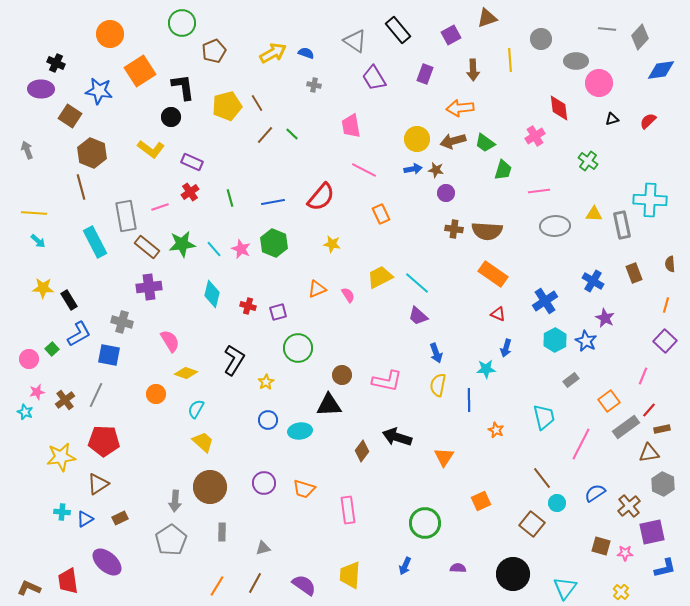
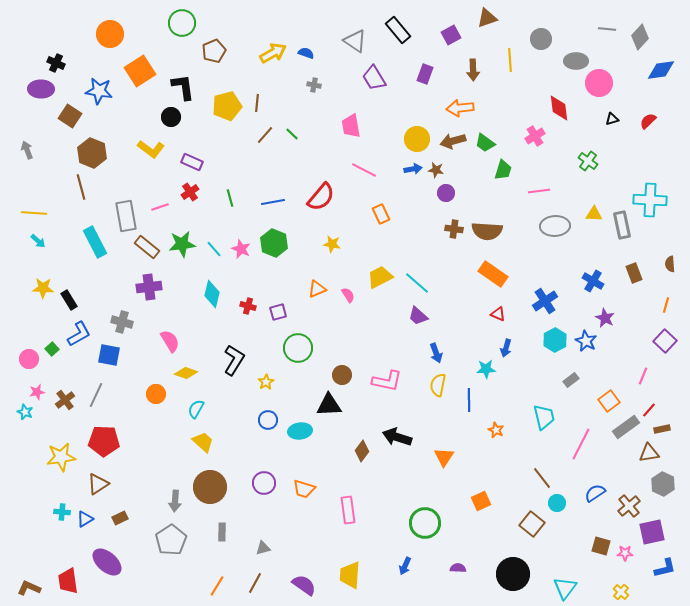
brown line at (257, 103): rotated 36 degrees clockwise
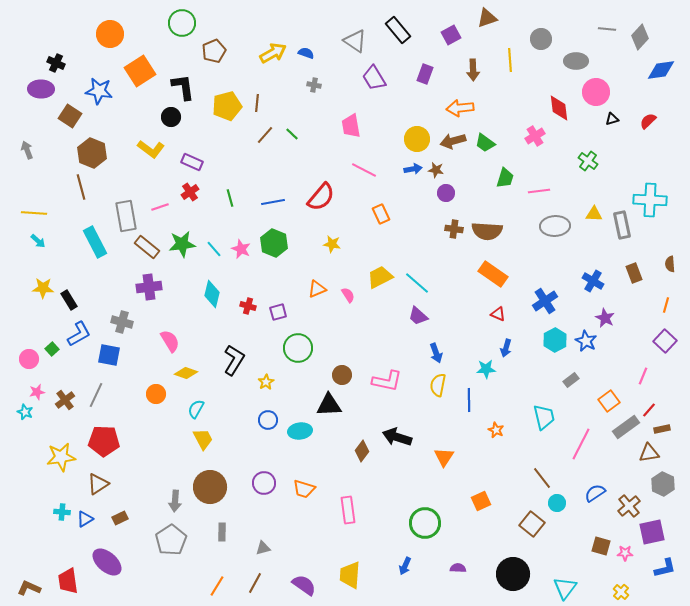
pink circle at (599, 83): moved 3 px left, 9 px down
green trapezoid at (503, 170): moved 2 px right, 8 px down
yellow trapezoid at (203, 442): moved 3 px up; rotated 20 degrees clockwise
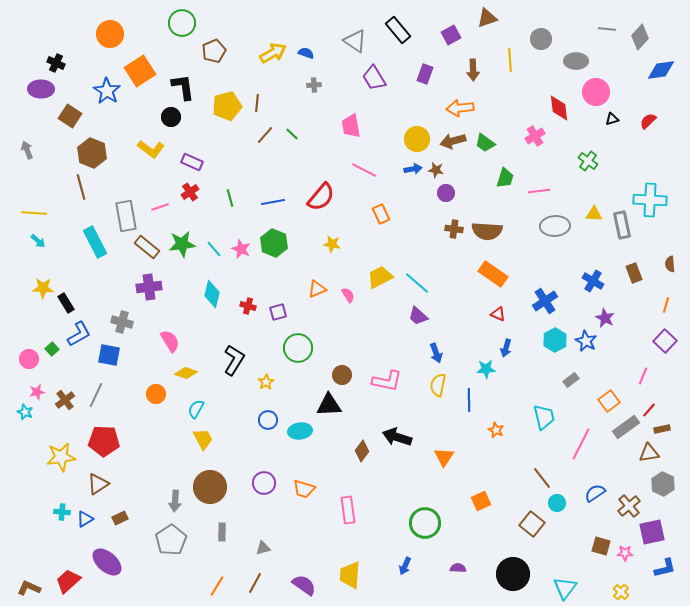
gray cross at (314, 85): rotated 16 degrees counterclockwise
blue star at (99, 91): moved 8 px right; rotated 24 degrees clockwise
black rectangle at (69, 300): moved 3 px left, 3 px down
red trapezoid at (68, 581): rotated 56 degrees clockwise
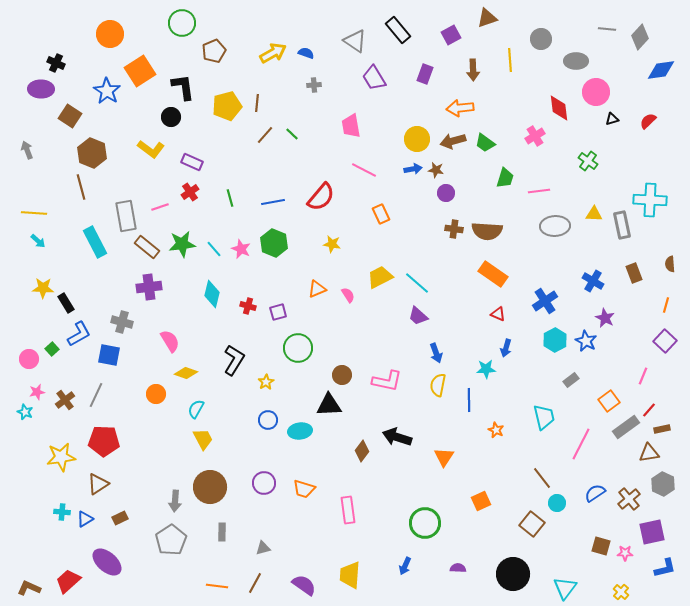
brown cross at (629, 506): moved 7 px up
orange line at (217, 586): rotated 65 degrees clockwise
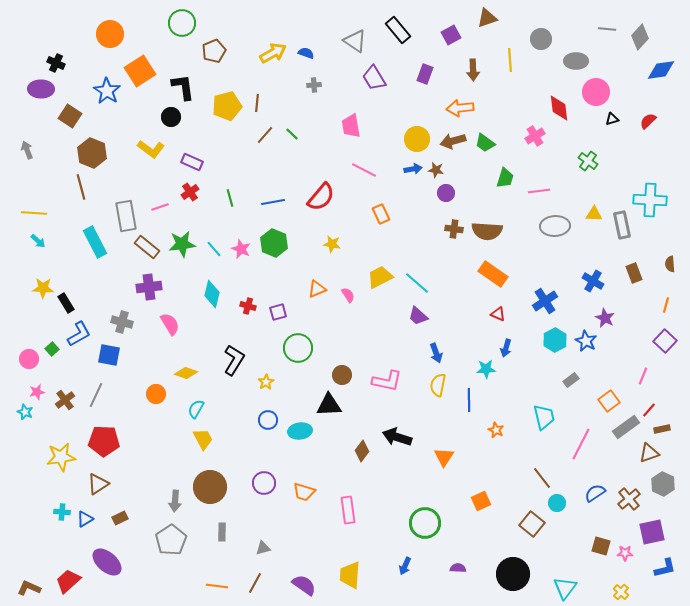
pink semicircle at (170, 341): moved 17 px up
brown triangle at (649, 453): rotated 10 degrees counterclockwise
orange trapezoid at (304, 489): moved 3 px down
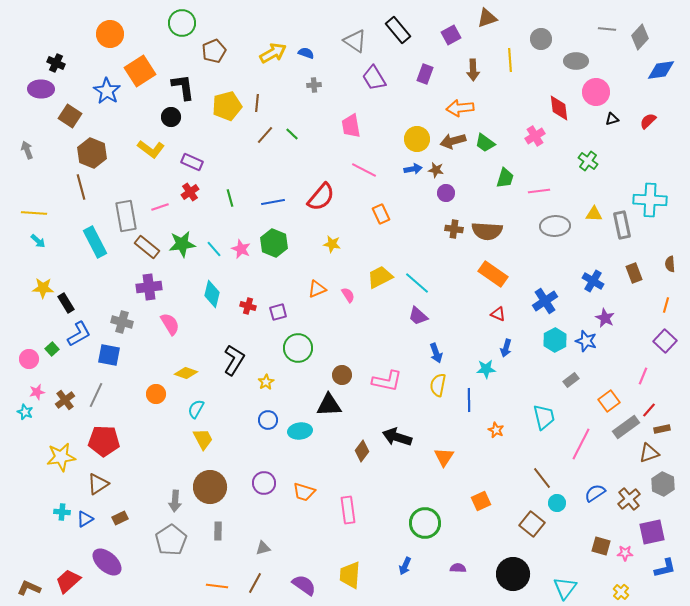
blue star at (586, 341): rotated 10 degrees counterclockwise
gray rectangle at (222, 532): moved 4 px left, 1 px up
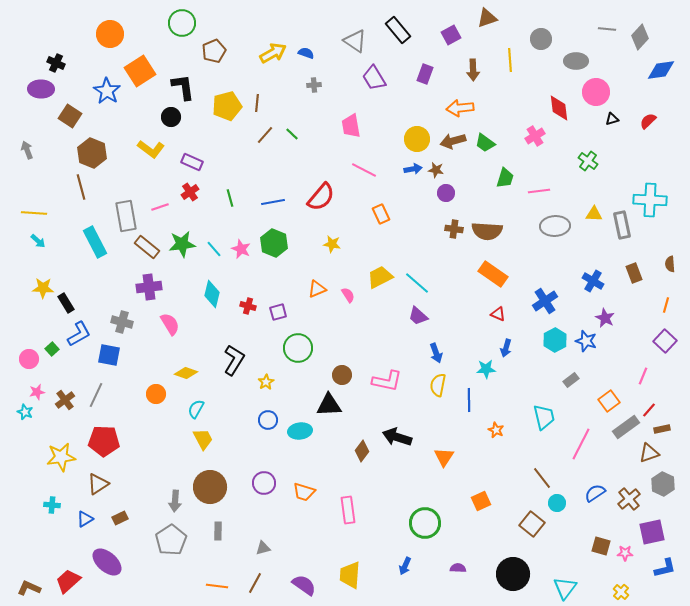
cyan cross at (62, 512): moved 10 px left, 7 px up
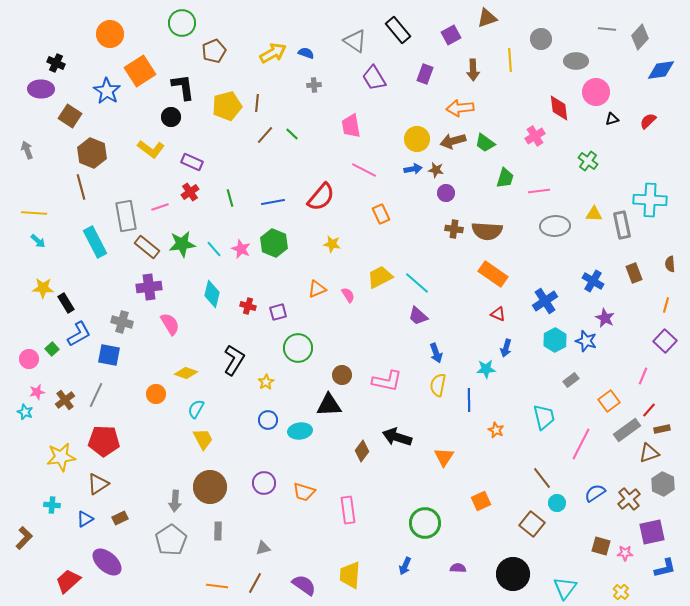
gray rectangle at (626, 427): moved 1 px right, 3 px down
brown L-shape at (29, 588): moved 5 px left, 50 px up; rotated 110 degrees clockwise
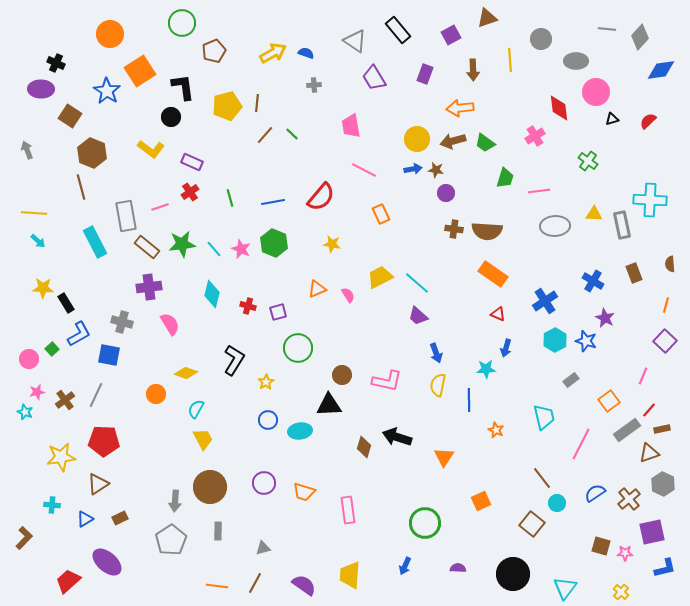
brown diamond at (362, 451): moved 2 px right, 4 px up; rotated 20 degrees counterclockwise
